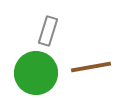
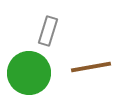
green circle: moved 7 px left
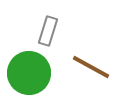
brown line: rotated 39 degrees clockwise
